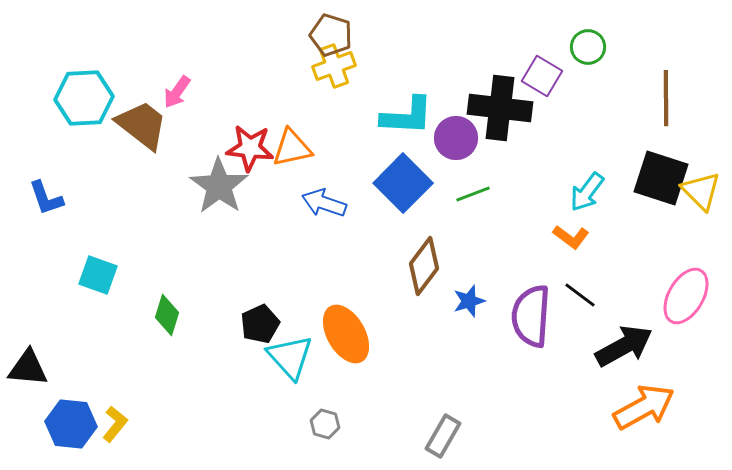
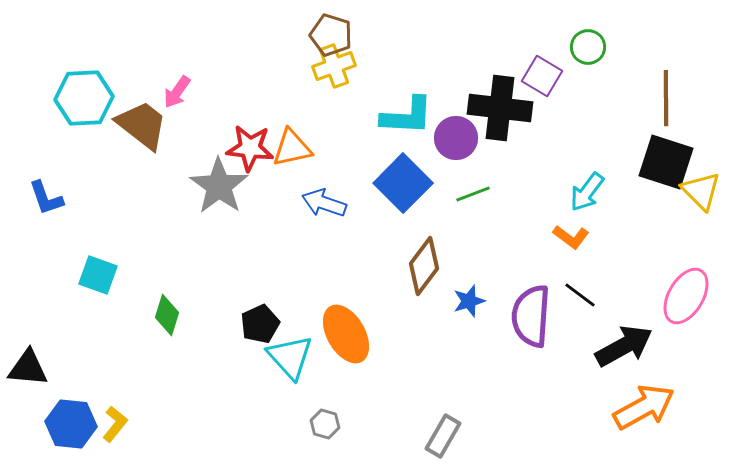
black square: moved 5 px right, 16 px up
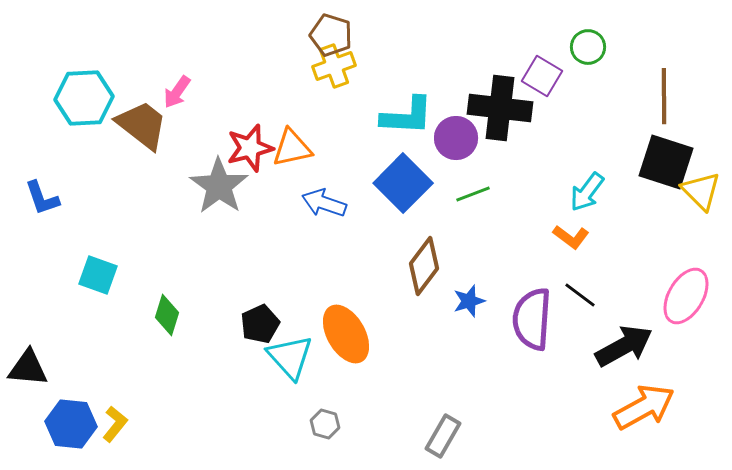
brown line: moved 2 px left, 2 px up
red star: rotated 21 degrees counterclockwise
blue L-shape: moved 4 px left
purple semicircle: moved 1 px right, 3 px down
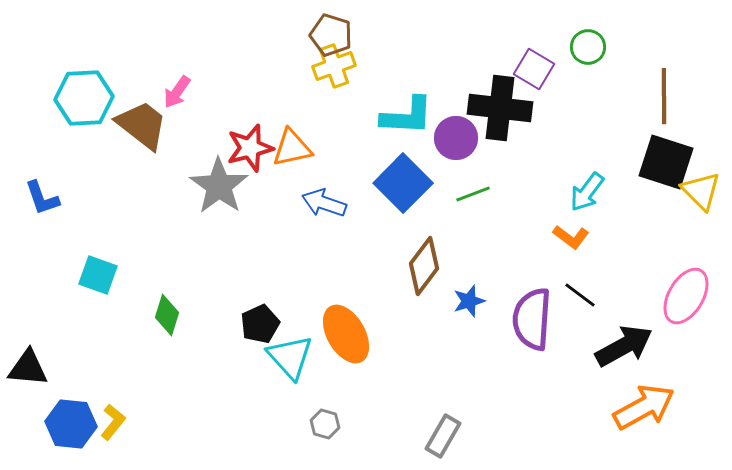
purple square: moved 8 px left, 7 px up
yellow L-shape: moved 2 px left, 2 px up
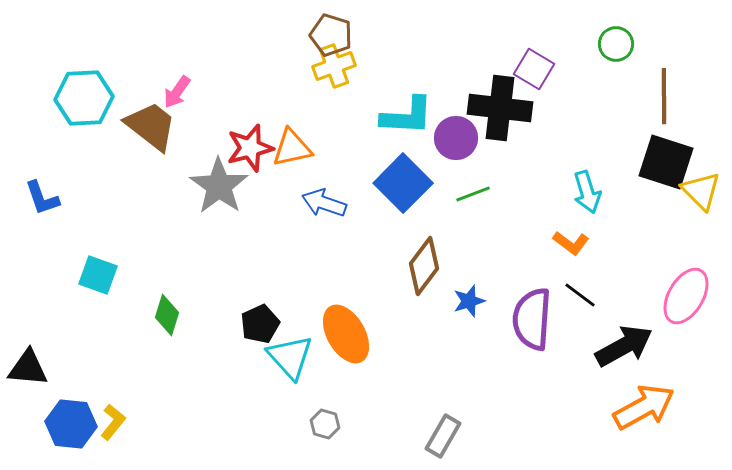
green circle: moved 28 px right, 3 px up
brown trapezoid: moved 9 px right, 1 px down
cyan arrow: rotated 54 degrees counterclockwise
orange L-shape: moved 6 px down
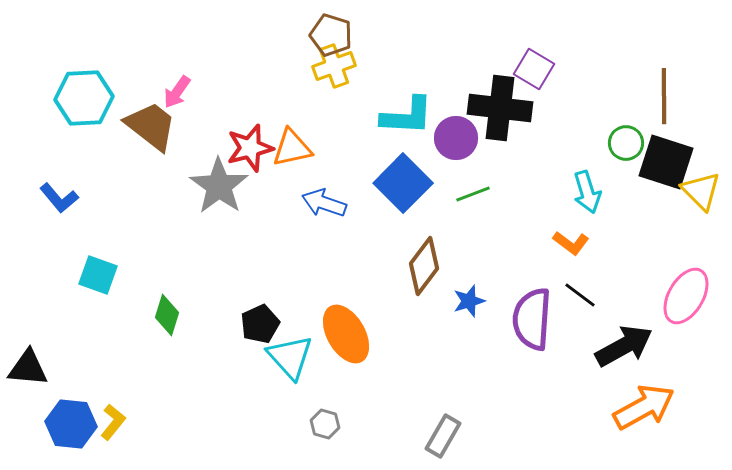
green circle: moved 10 px right, 99 px down
blue L-shape: moved 17 px right; rotated 21 degrees counterclockwise
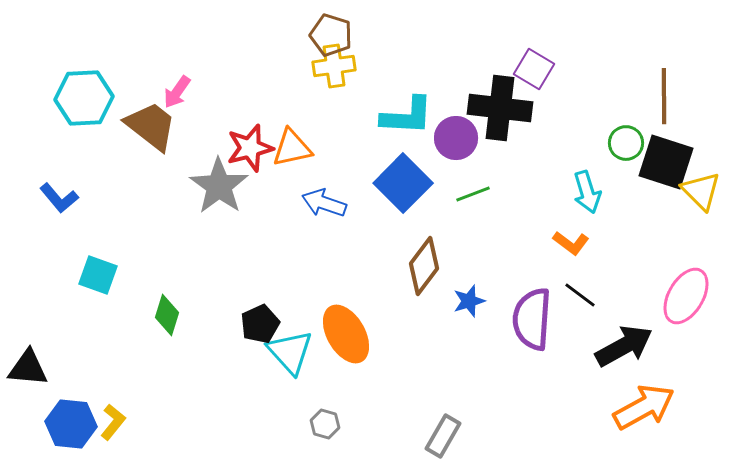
yellow cross: rotated 12 degrees clockwise
cyan triangle: moved 5 px up
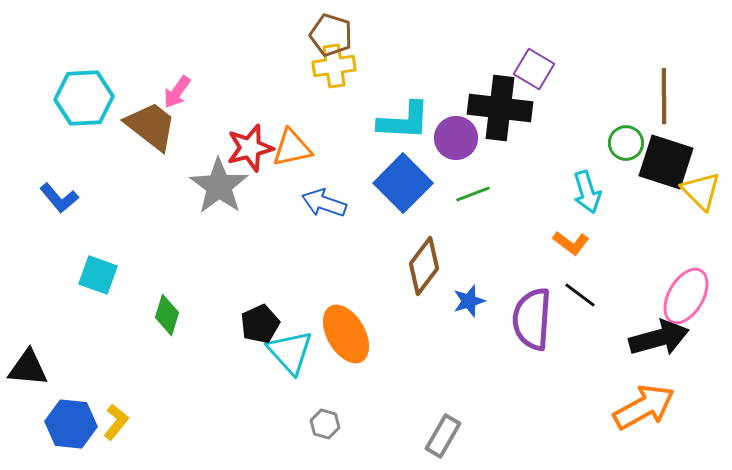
cyan L-shape: moved 3 px left, 5 px down
black arrow: moved 35 px right, 8 px up; rotated 14 degrees clockwise
yellow L-shape: moved 3 px right
